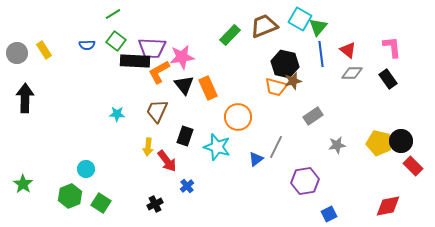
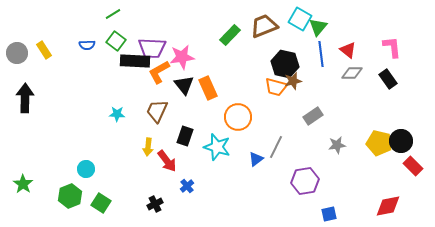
blue square at (329, 214): rotated 14 degrees clockwise
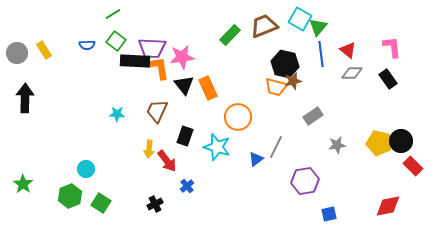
orange L-shape at (159, 72): moved 4 px up; rotated 110 degrees clockwise
yellow arrow at (148, 147): moved 1 px right, 2 px down
